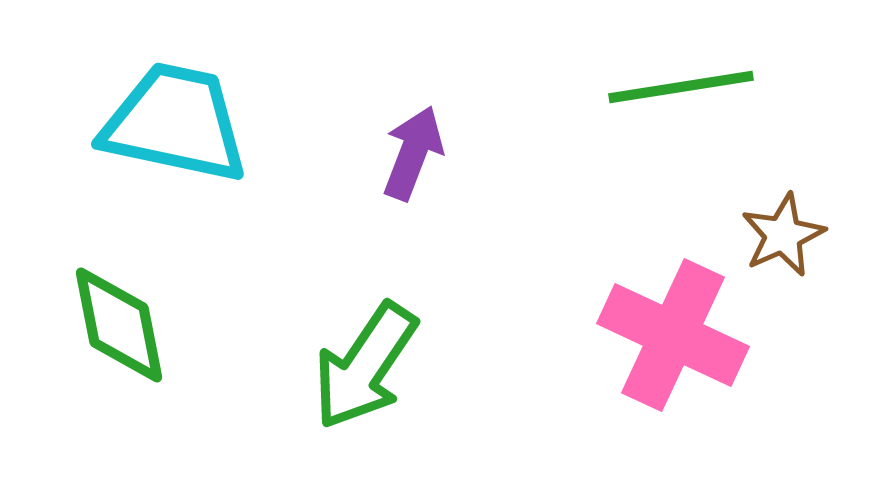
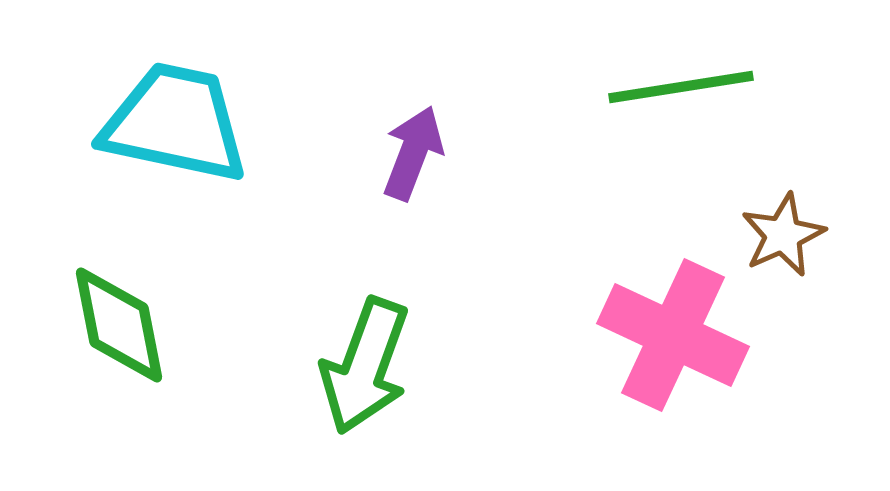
green arrow: rotated 14 degrees counterclockwise
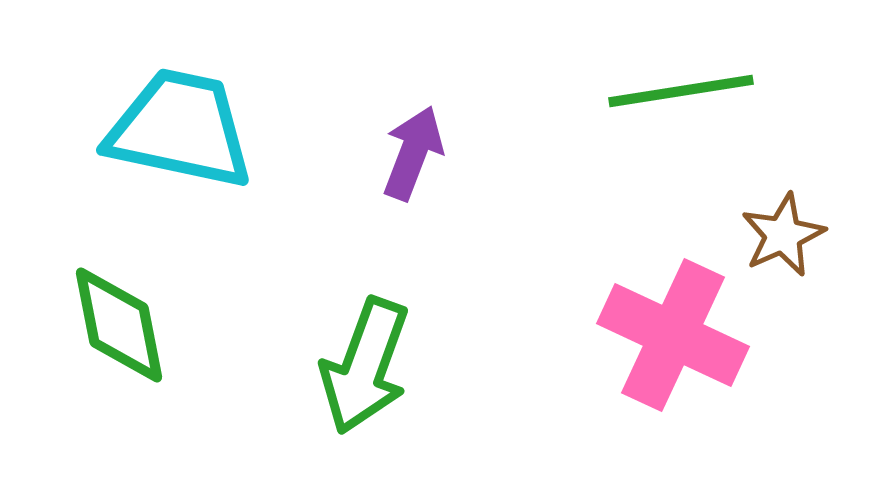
green line: moved 4 px down
cyan trapezoid: moved 5 px right, 6 px down
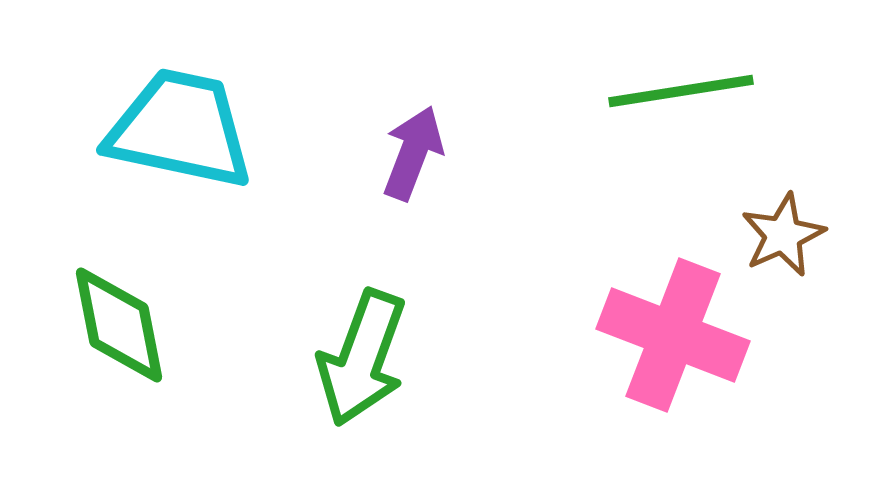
pink cross: rotated 4 degrees counterclockwise
green arrow: moved 3 px left, 8 px up
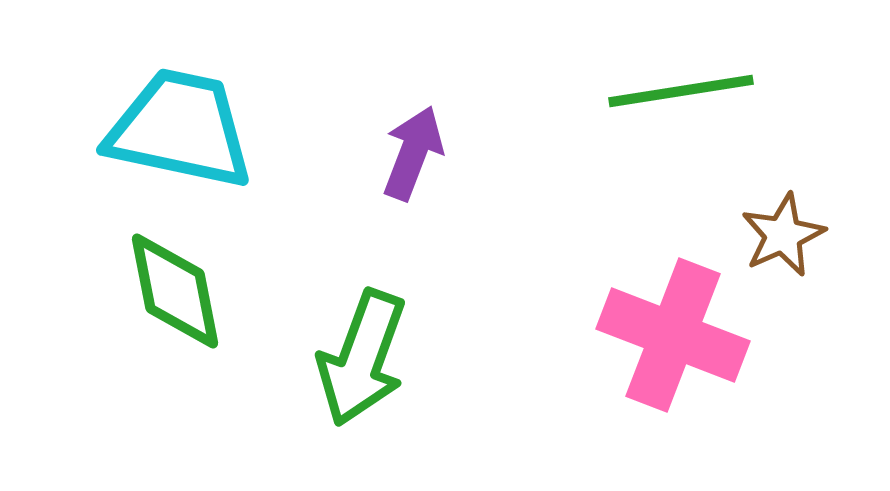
green diamond: moved 56 px right, 34 px up
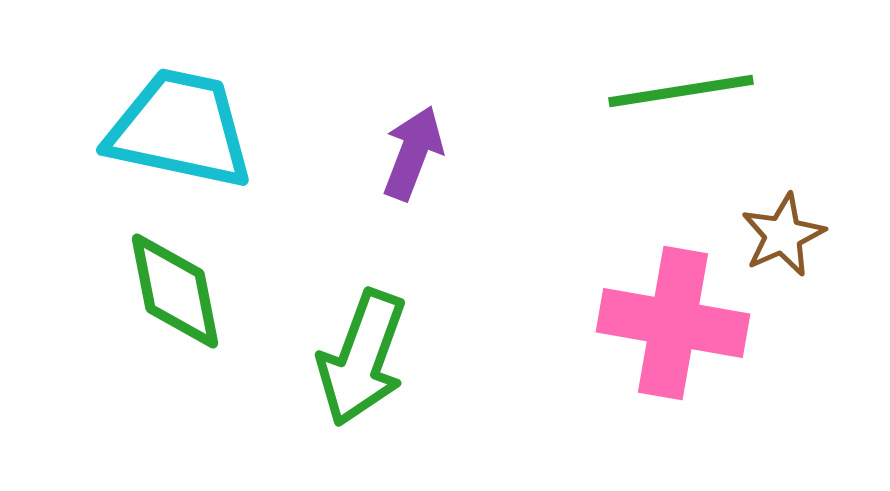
pink cross: moved 12 px up; rotated 11 degrees counterclockwise
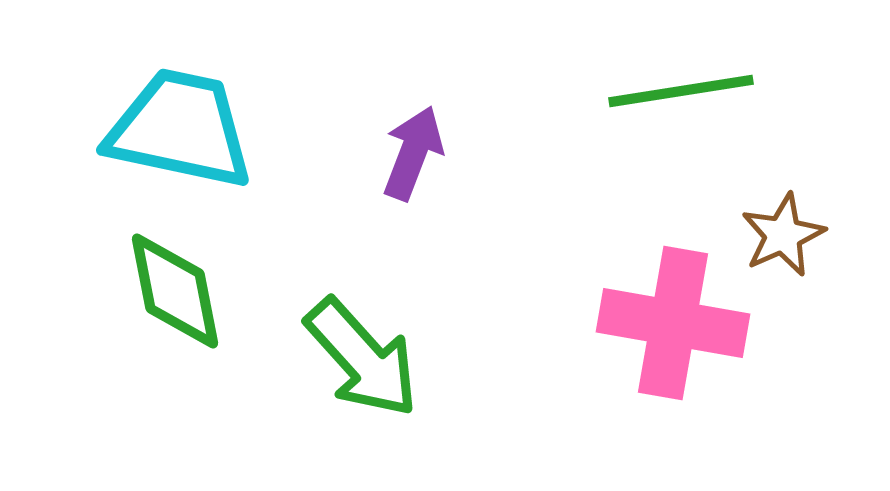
green arrow: rotated 62 degrees counterclockwise
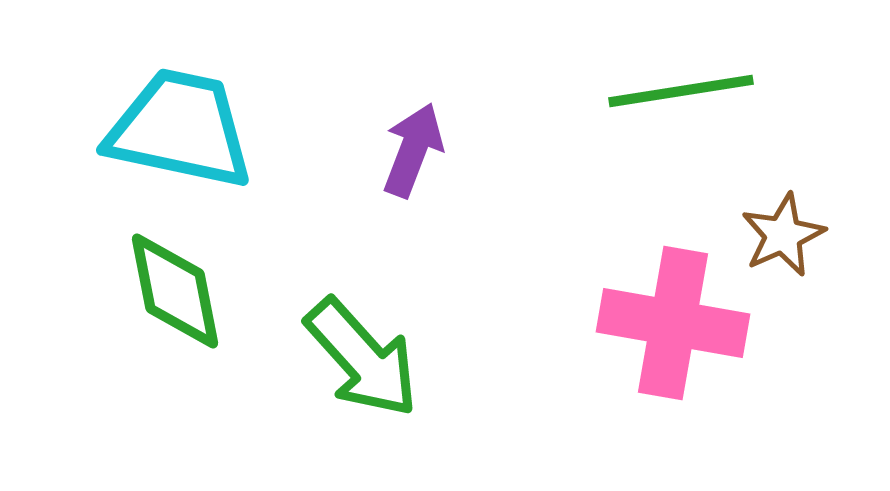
purple arrow: moved 3 px up
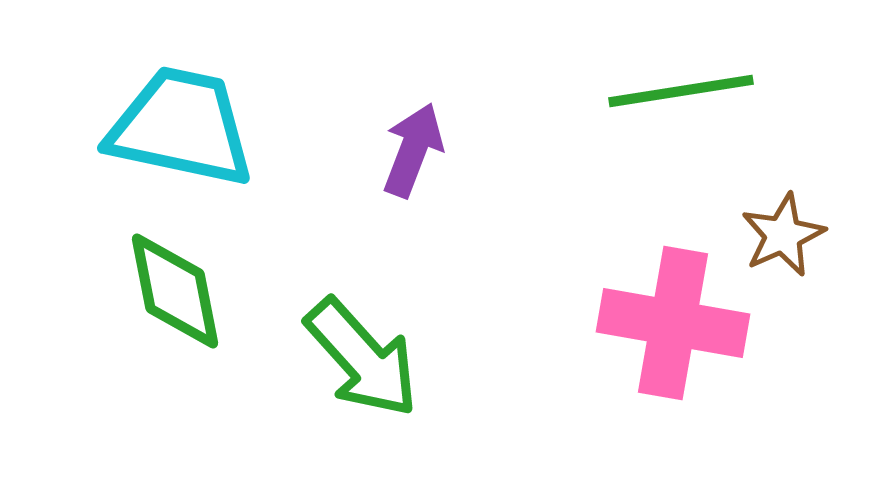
cyan trapezoid: moved 1 px right, 2 px up
